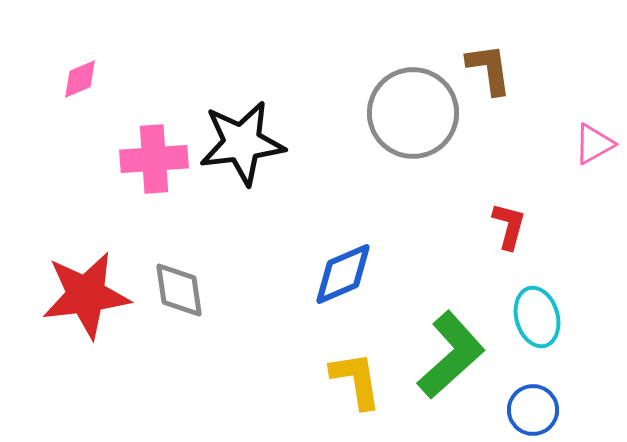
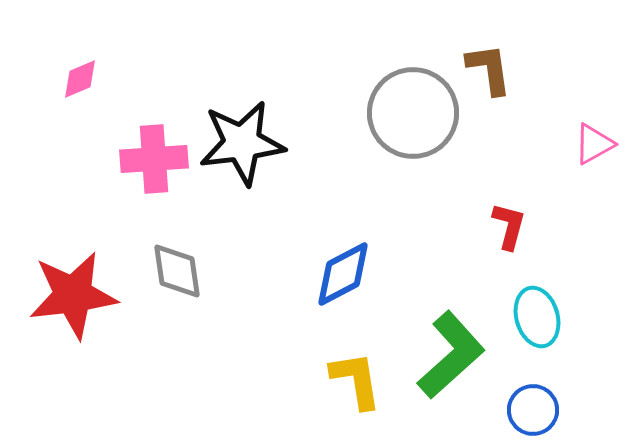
blue diamond: rotated 4 degrees counterclockwise
gray diamond: moved 2 px left, 19 px up
red star: moved 13 px left
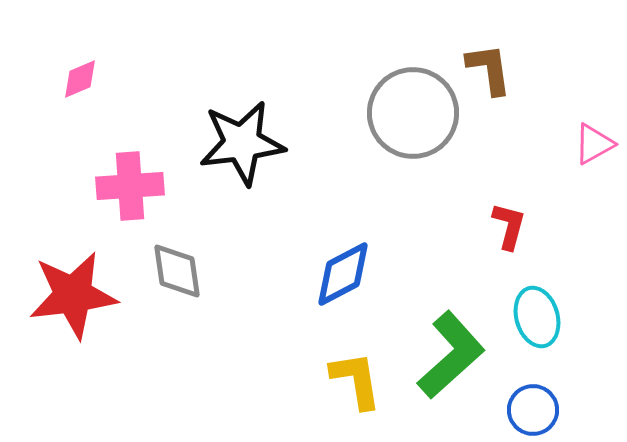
pink cross: moved 24 px left, 27 px down
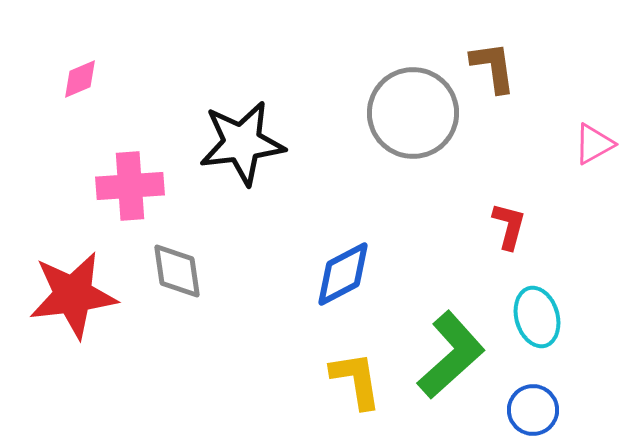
brown L-shape: moved 4 px right, 2 px up
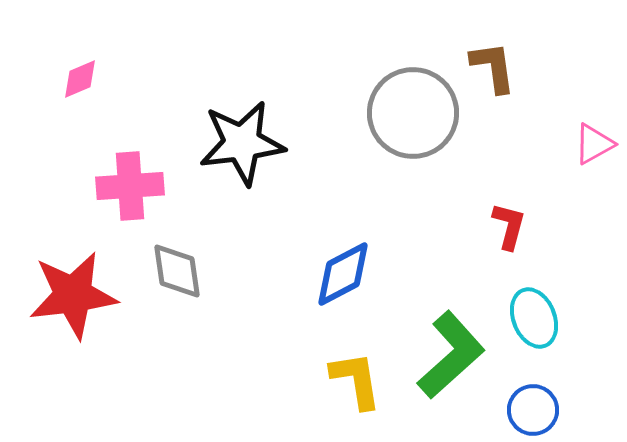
cyan ellipse: moved 3 px left, 1 px down; rotated 6 degrees counterclockwise
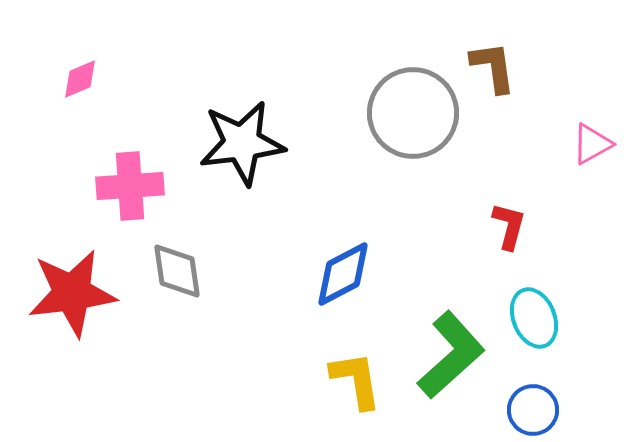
pink triangle: moved 2 px left
red star: moved 1 px left, 2 px up
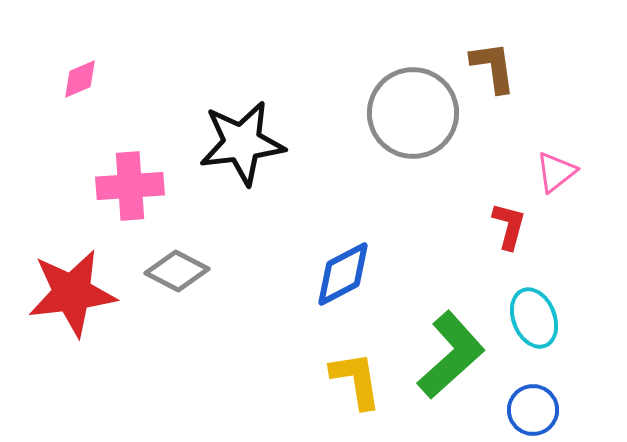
pink triangle: moved 36 px left, 28 px down; rotated 9 degrees counterclockwise
gray diamond: rotated 54 degrees counterclockwise
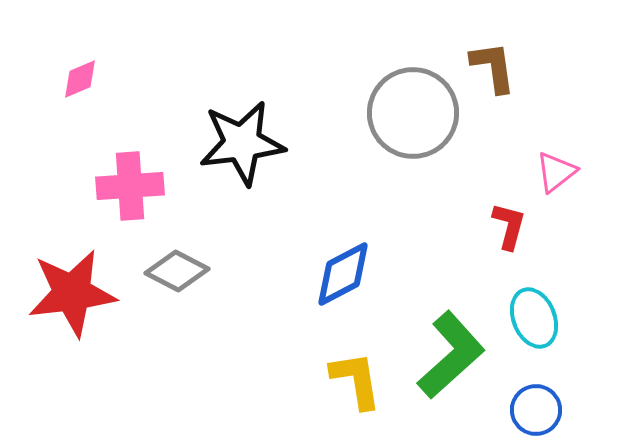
blue circle: moved 3 px right
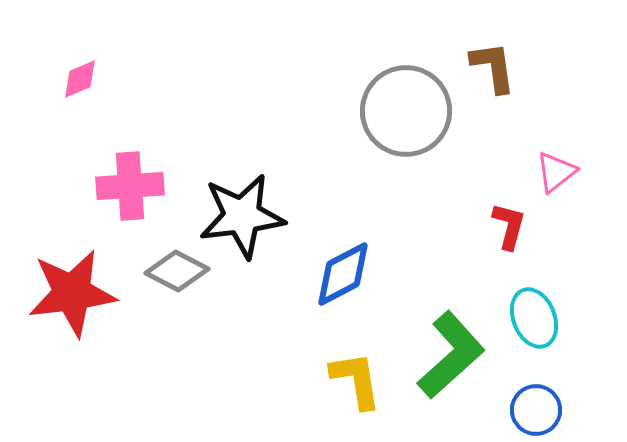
gray circle: moved 7 px left, 2 px up
black star: moved 73 px down
